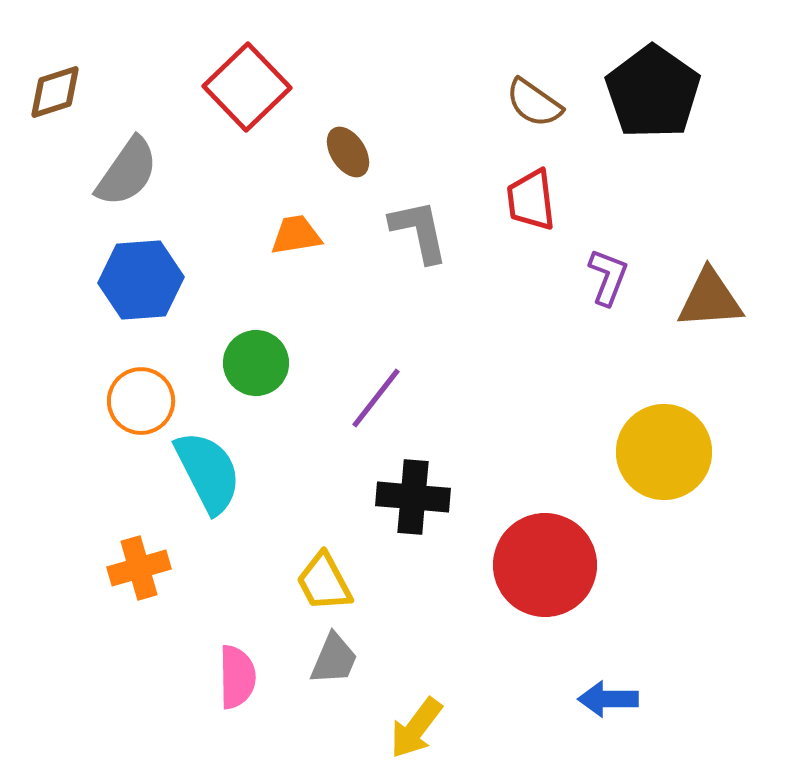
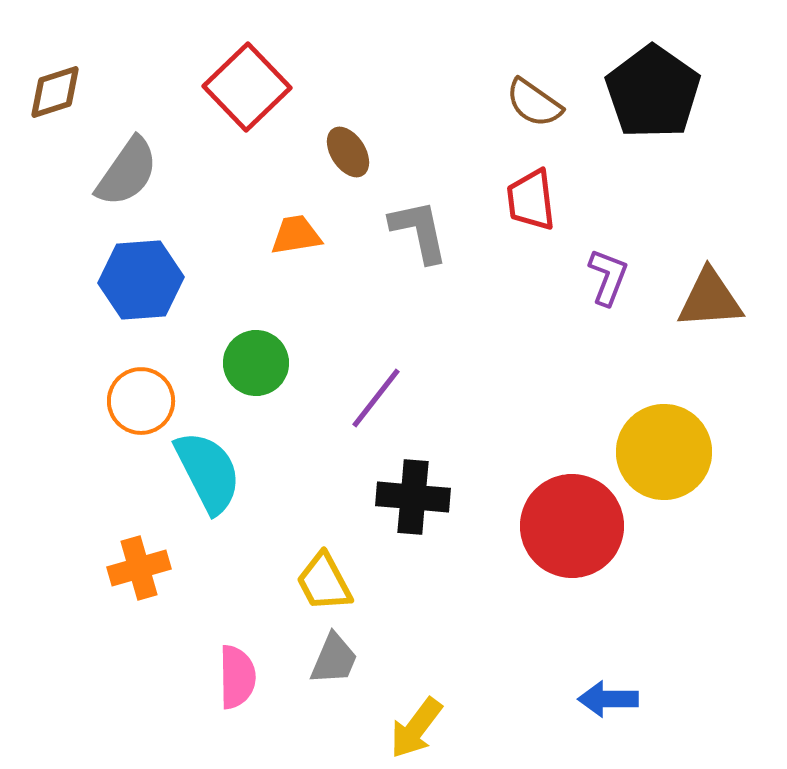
red circle: moved 27 px right, 39 px up
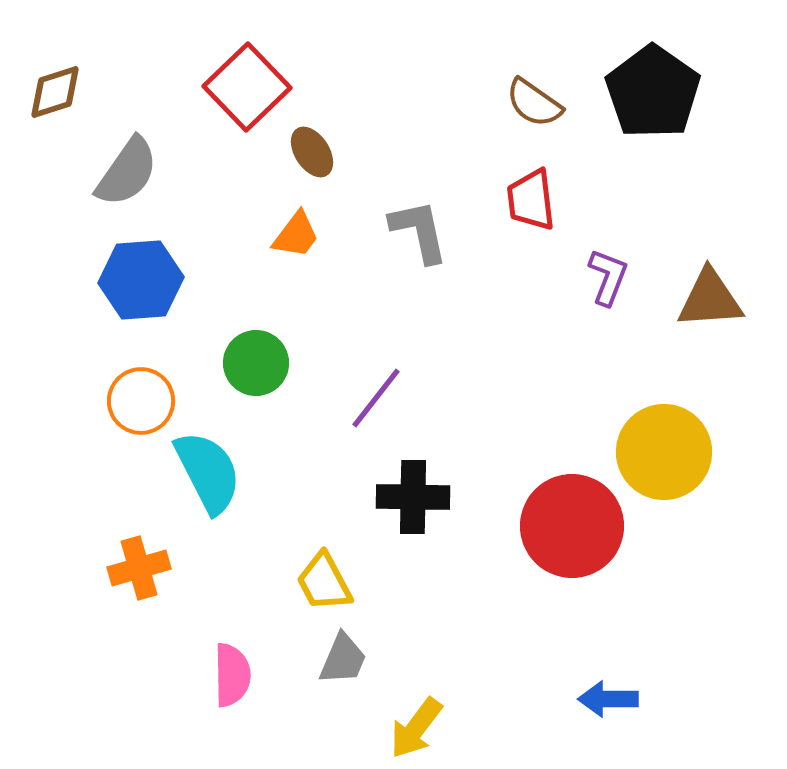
brown ellipse: moved 36 px left
orange trapezoid: rotated 136 degrees clockwise
black cross: rotated 4 degrees counterclockwise
gray trapezoid: moved 9 px right
pink semicircle: moved 5 px left, 2 px up
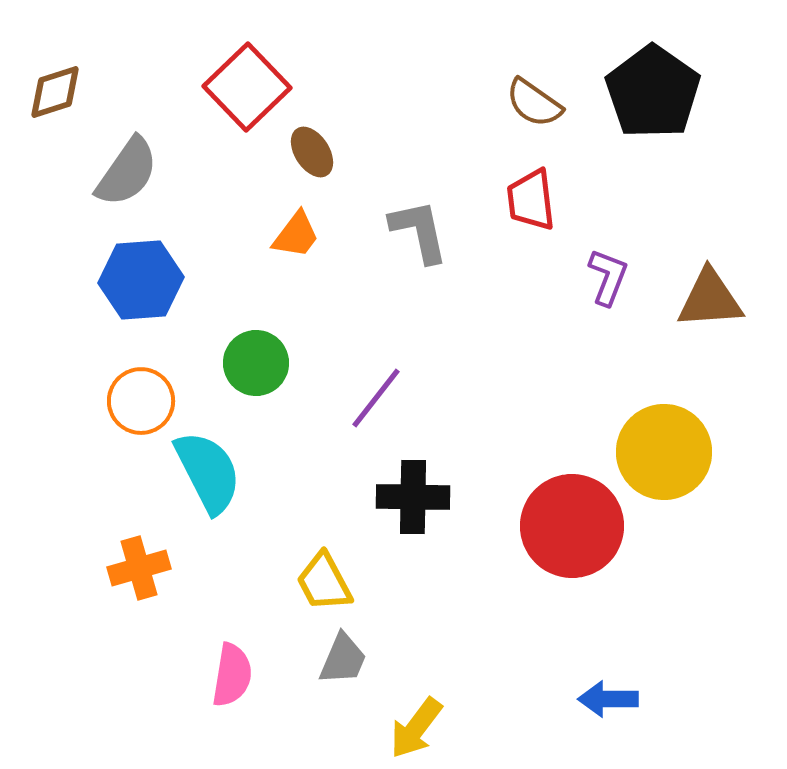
pink semicircle: rotated 10 degrees clockwise
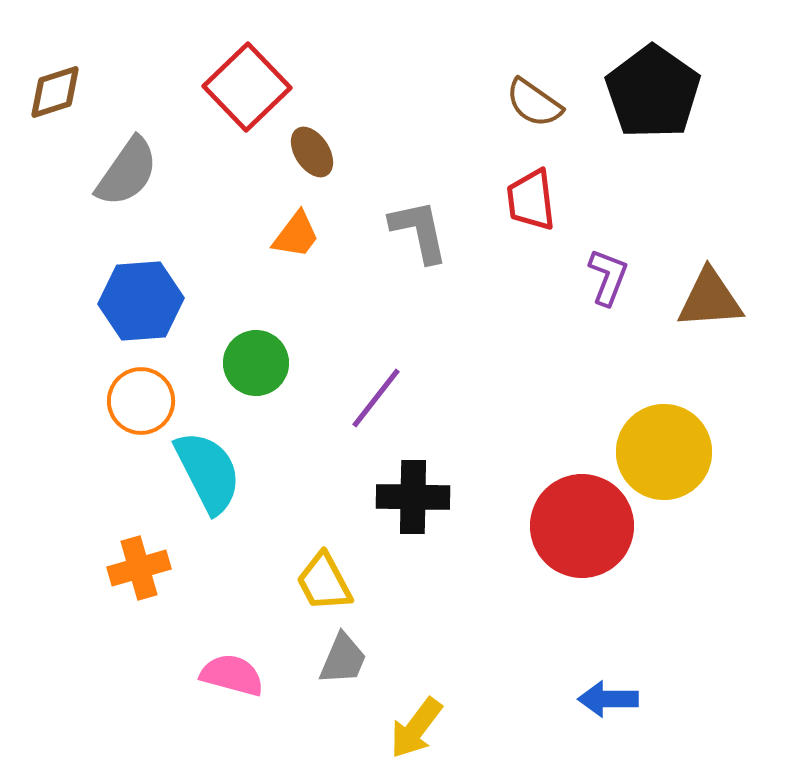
blue hexagon: moved 21 px down
red circle: moved 10 px right
pink semicircle: rotated 84 degrees counterclockwise
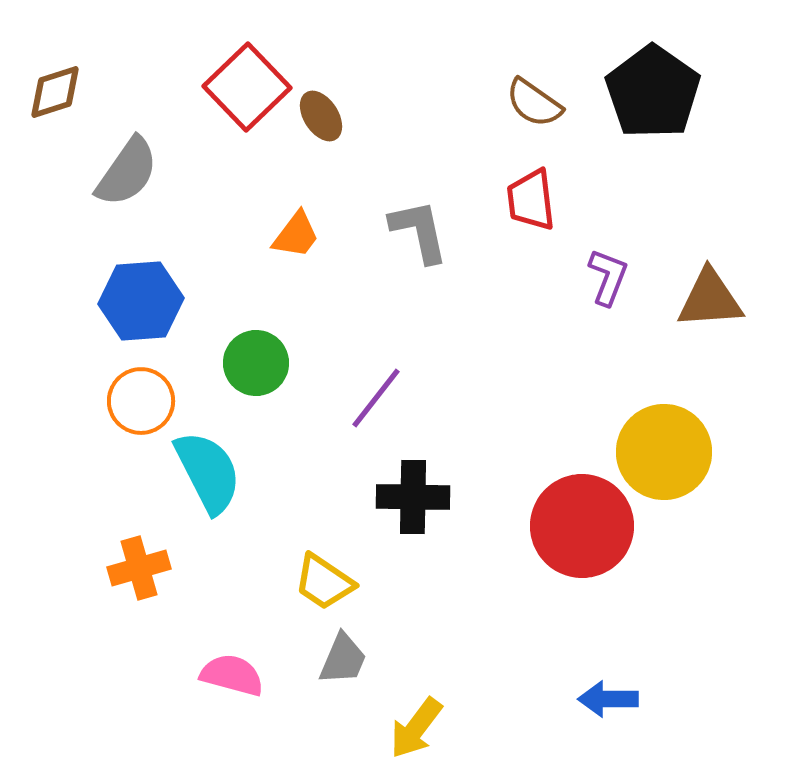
brown ellipse: moved 9 px right, 36 px up
yellow trapezoid: rotated 28 degrees counterclockwise
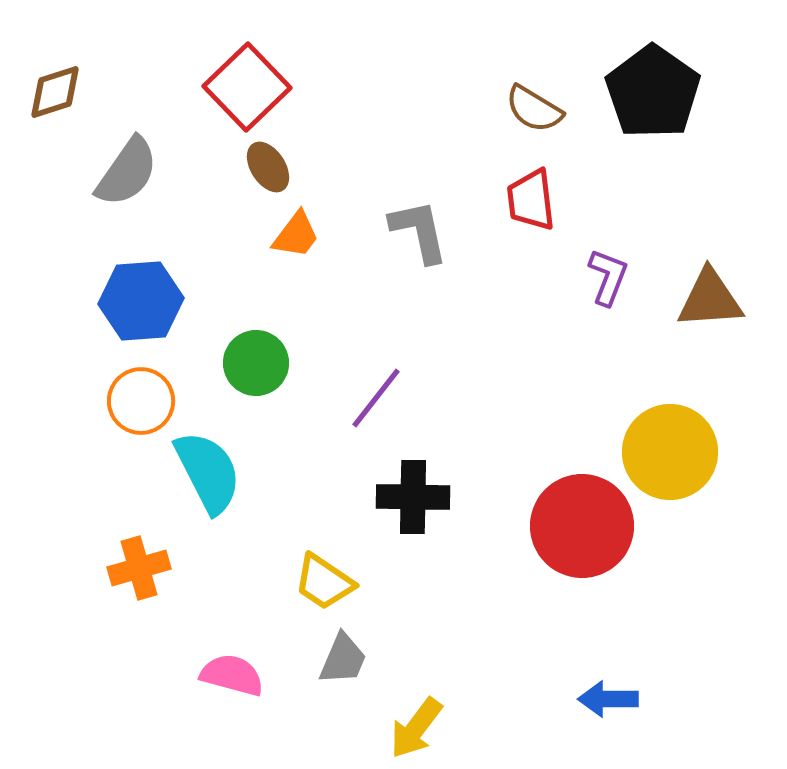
brown semicircle: moved 6 px down; rotated 4 degrees counterclockwise
brown ellipse: moved 53 px left, 51 px down
yellow circle: moved 6 px right
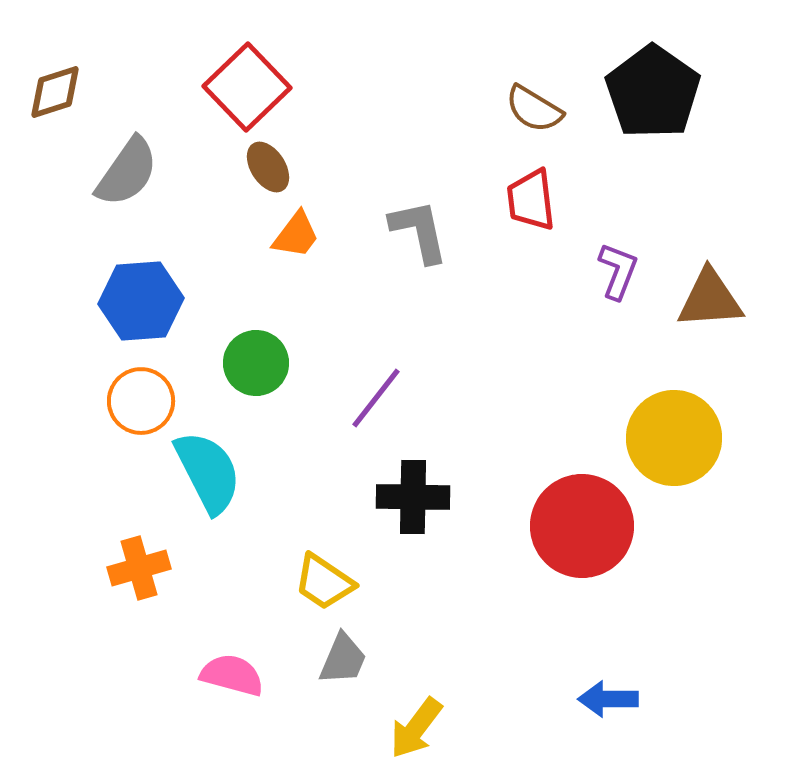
purple L-shape: moved 10 px right, 6 px up
yellow circle: moved 4 px right, 14 px up
